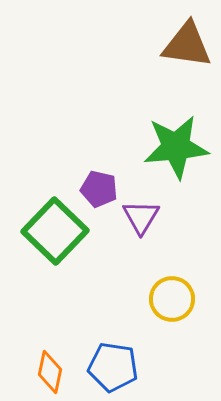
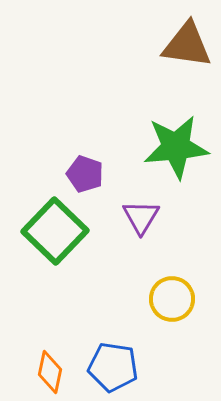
purple pentagon: moved 14 px left, 15 px up; rotated 6 degrees clockwise
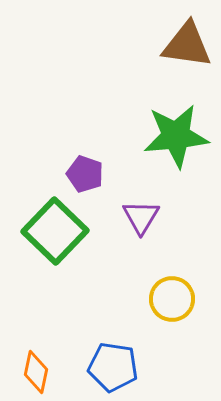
green star: moved 11 px up
orange diamond: moved 14 px left
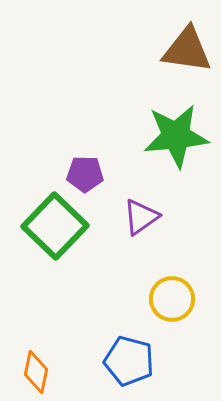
brown triangle: moved 5 px down
purple pentagon: rotated 18 degrees counterclockwise
purple triangle: rotated 24 degrees clockwise
green square: moved 5 px up
blue pentagon: moved 16 px right, 6 px up; rotated 6 degrees clockwise
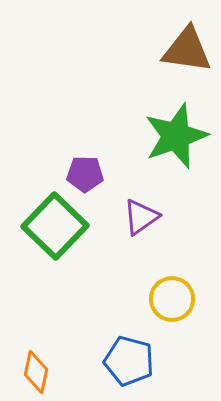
green star: rotated 14 degrees counterclockwise
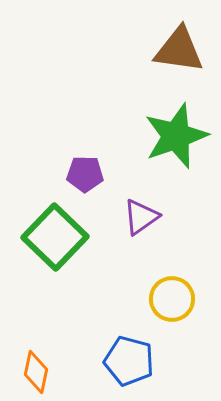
brown triangle: moved 8 px left
green square: moved 11 px down
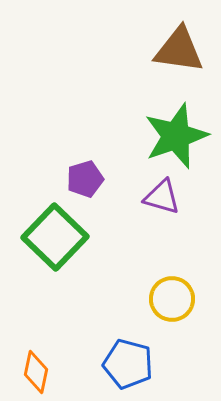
purple pentagon: moved 5 px down; rotated 18 degrees counterclockwise
purple triangle: moved 21 px right, 20 px up; rotated 51 degrees clockwise
blue pentagon: moved 1 px left, 3 px down
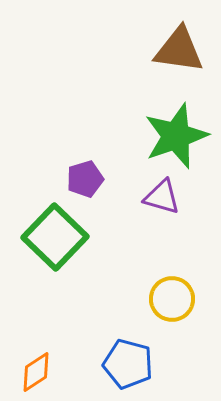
orange diamond: rotated 45 degrees clockwise
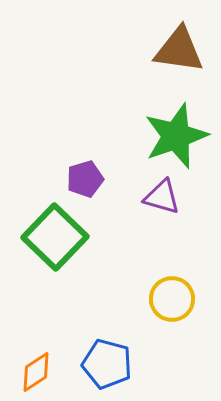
blue pentagon: moved 21 px left
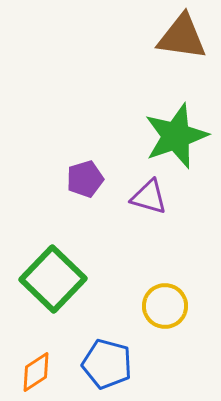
brown triangle: moved 3 px right, 13 px up
purple triangle: moved 13 px left
green square: moved 2 px left, 42 px down
yellow circle: moved 7 px left, 7 px down
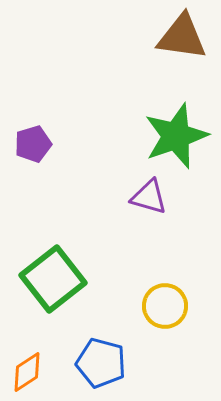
purple pentagon: moved 52 px left, 35 px up
green square: rotated 8 degrees clockwise
blue pentagon: moved 6 px left, 1 px up
orange diamond: moved 9 px left
